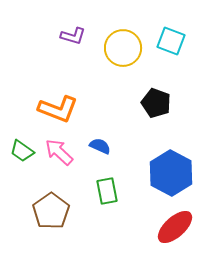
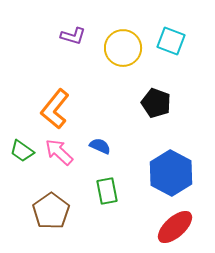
orange L-shape: moved 3 px left; rotated 108 degrees clockwise
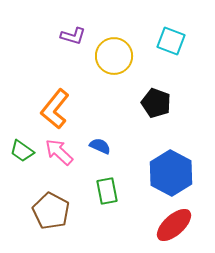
yellow circle: moved 9 px left, 8 px down
brown pentagon: rotated 9 degrees counterclockwise
red ellipse: moved 1 px left, 2 px up
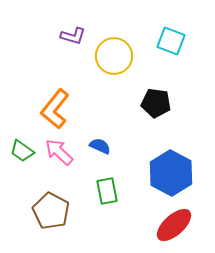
black pentagon: rotated 12 degrees counterclockwise
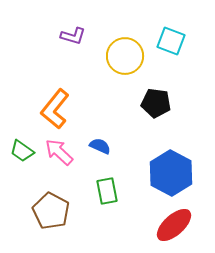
yellow circle: moved 11 px right
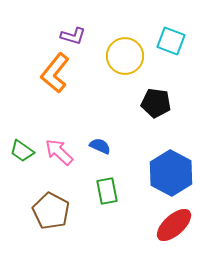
orange L-shape: moved 36 px up
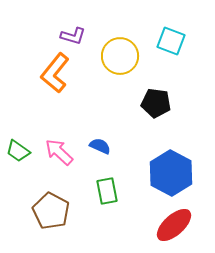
yellow circle: moved 5 px left
green trapezoid: moved 4 px left
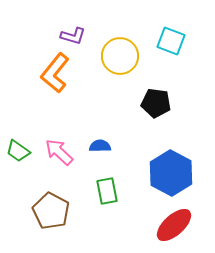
blue semicircle: rotated 25 degrees counterclockwise
